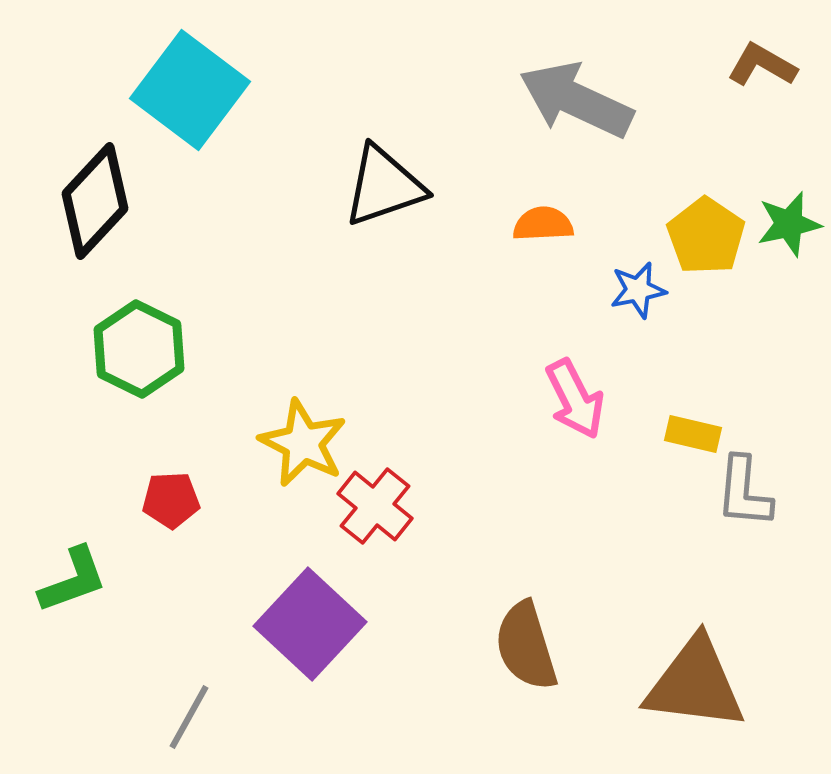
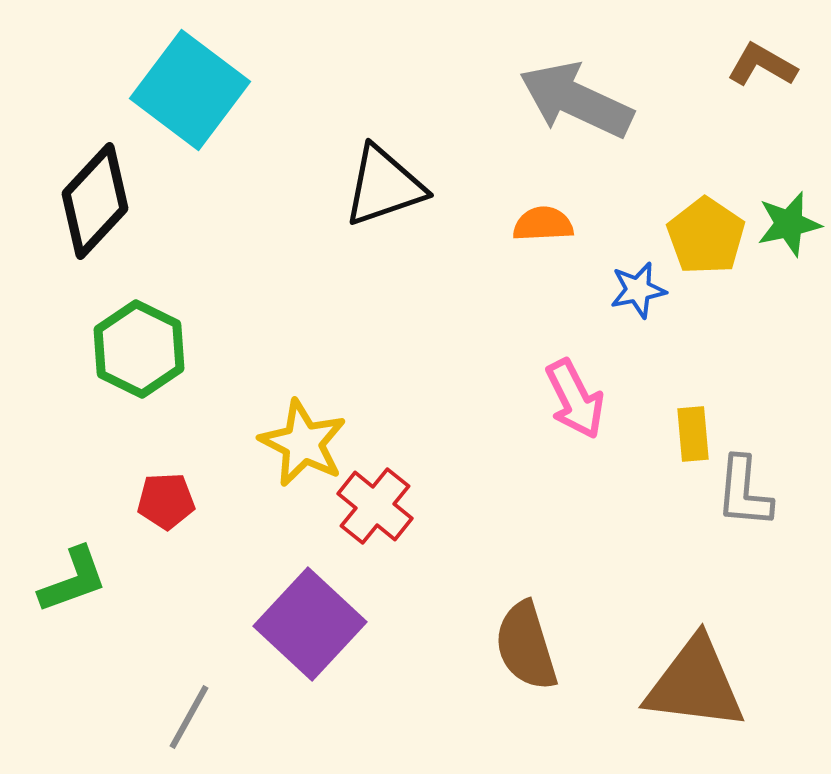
yellow rectangle: rotated 72 degrees clockwise
red pentagon: moved 5 px left, 1 px down
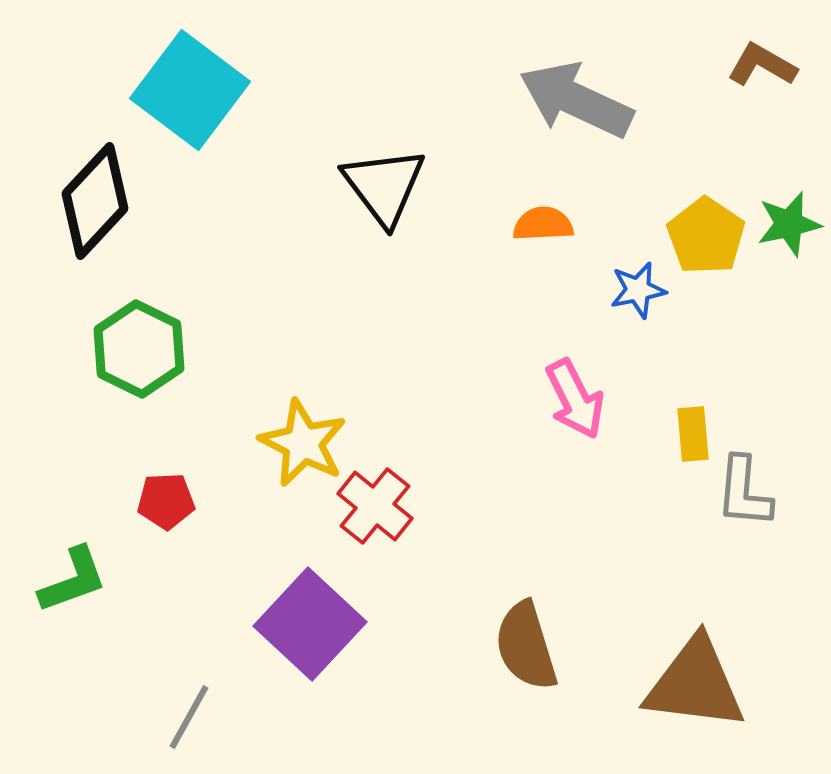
black triangle: rotated 48 degrees counterclockwise
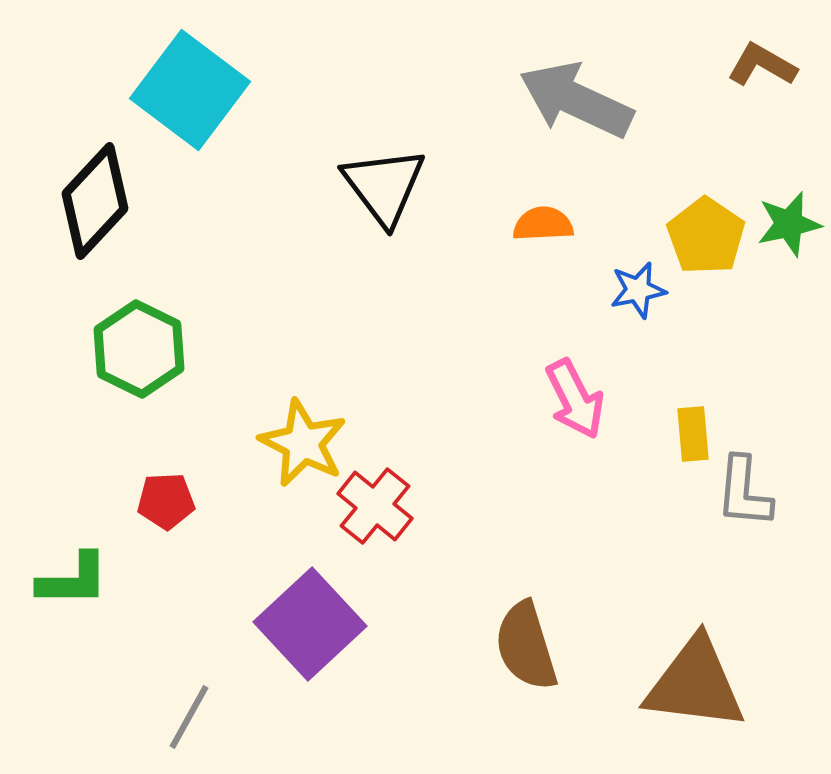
green L-shape: rotated 20 degrees clockwise
purple square: rotated 4 degrees clockwise
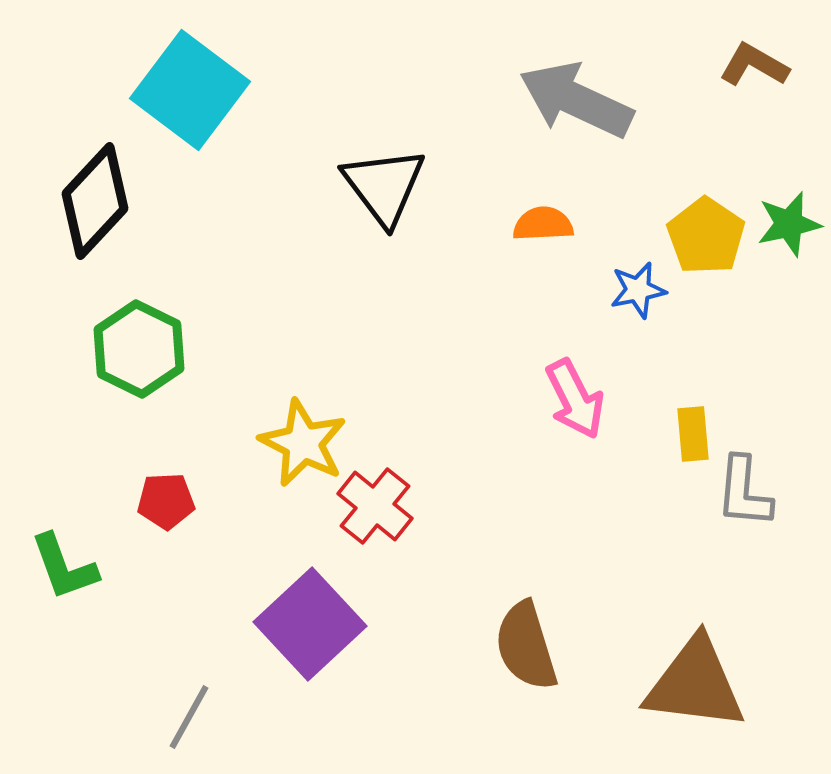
brown L-shape: moved 8 px left
green L-shape: moved 9 px left, 13 px up; rotated 70 degrees clockwise
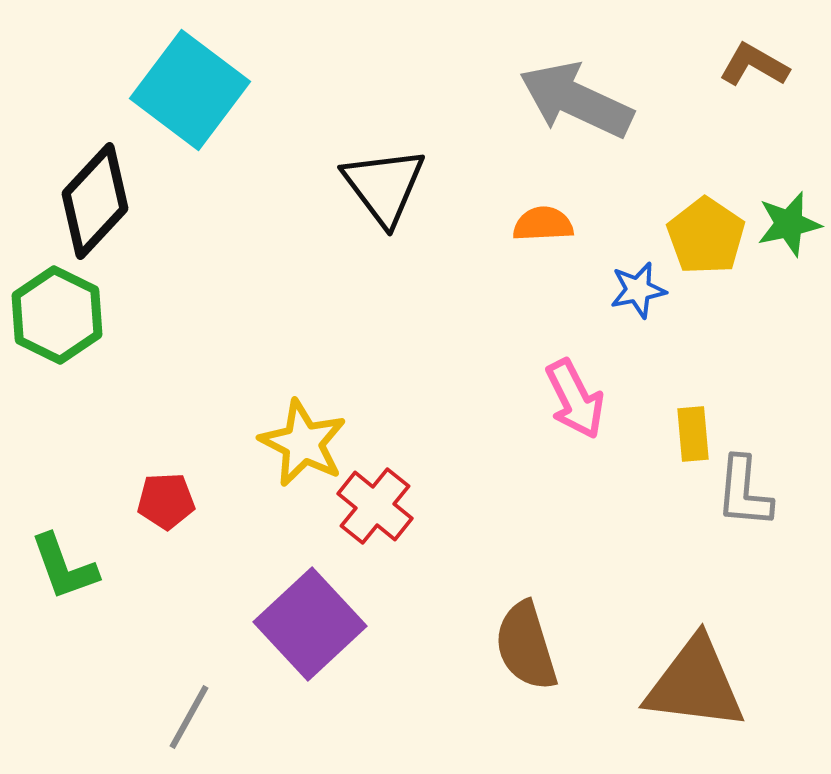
green hexagon: moved 82 px left, 34 px up
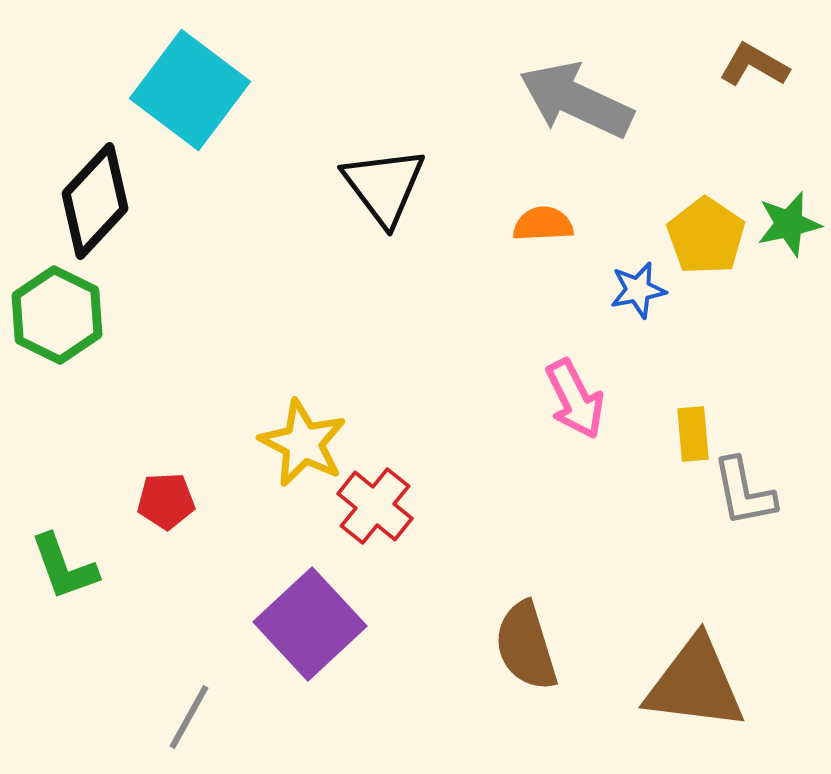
gray L-shape: rotated 16 degrees counterclockwise
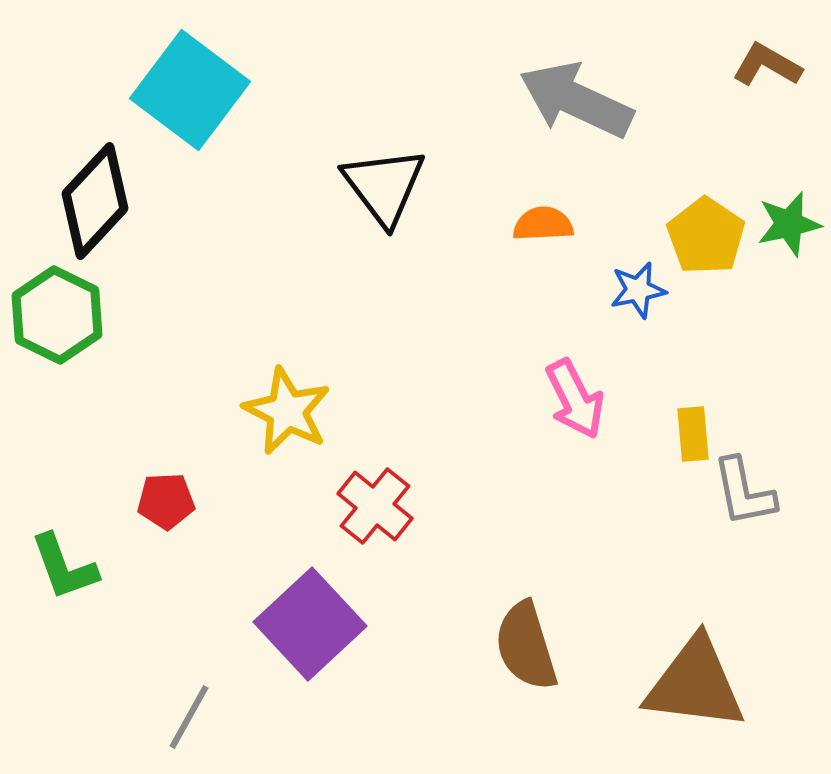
brown L-shape: moved 13 px right
yellow star: moved 16 px left, 32 px up
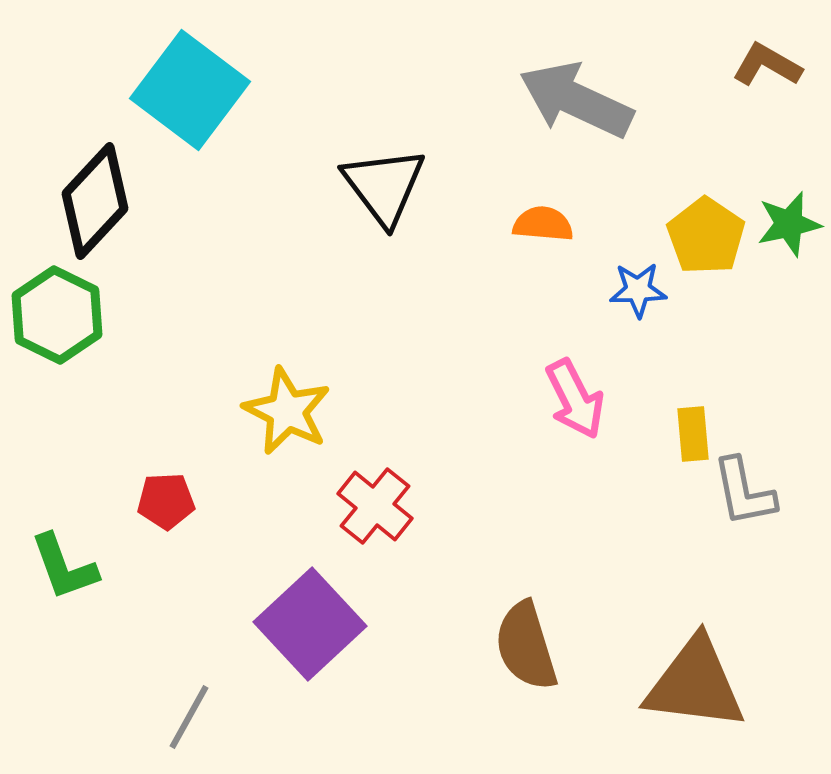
orange semicircle: rotated 8 degrees clockwise
blue star: rotated 10 degrees clockwise
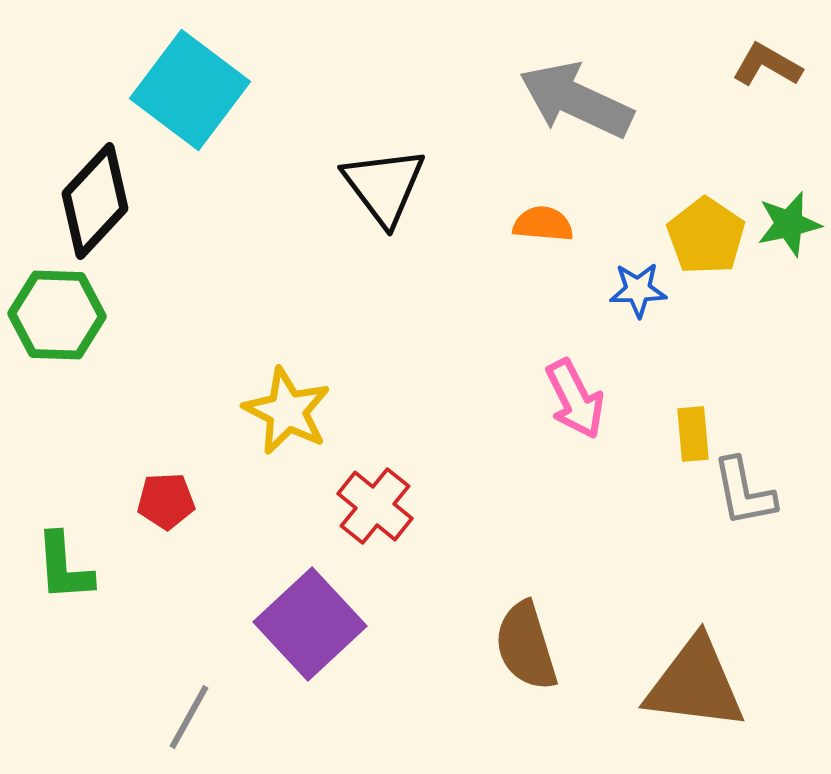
green hexagon: rotated 24 degrees counterclockwise
green L-shape: rotated 16 degrees clockwise
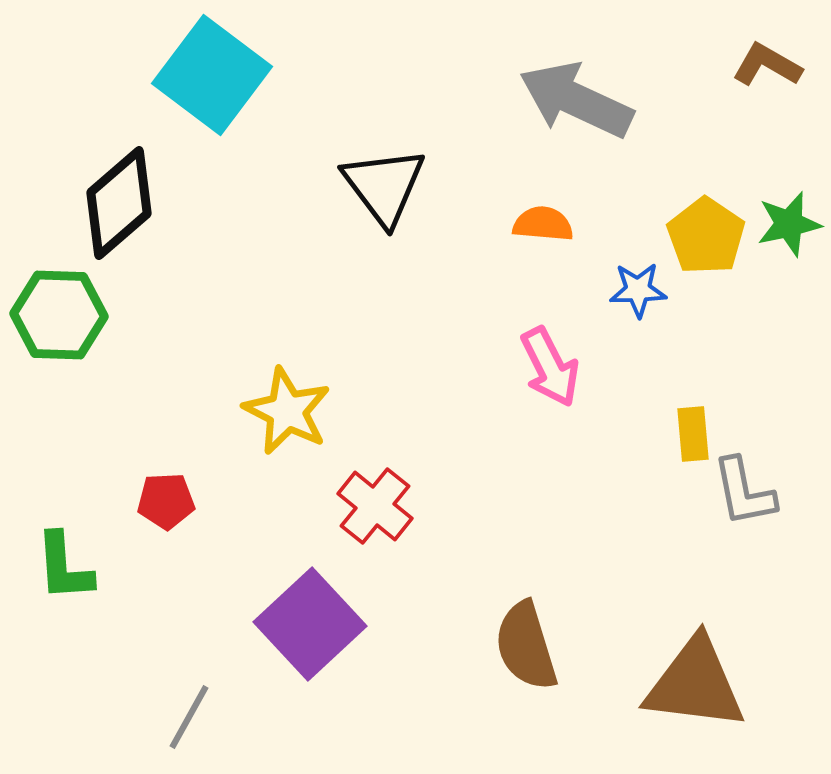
cyan square: moved 22 px right, 15 px up
black diamond: moved 24 px right, 2 px down; rotated 6 degrees clockwise
green hexagon: moved 2 px right
pink arrow: moved 25 px left, 32 px up
